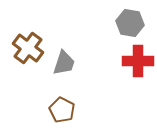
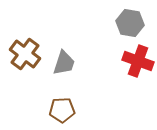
brown cross: moved 3 px left, 6 px down
red cross: rotated 20 degrees clockwise
brown pentagon: rotated 30 degrees counterclockwise
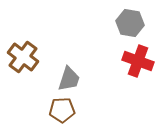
brown cross: moved 2 px left, 3 px down
gray trapezoid: moved 5 px right, 16 px down
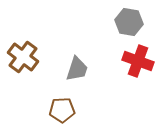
gray hexagon: moved 1 px left, 1 px up
gray trapezoid: moved 8 px right, 10 px up
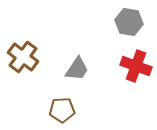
red cross: moved 2 px left, 5 px down
gray trapezoid: rotated 16 degrees clockwise
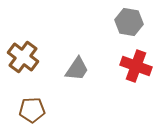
brown pentagon: moved 30 px left
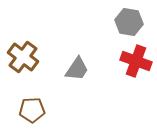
red cross: moved 5 px up
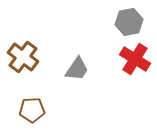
gray hexagon: rotated 20 degrees counterclockwise
red cross: moved 1 px left, 2 px up; rotated 12 degrees clockwise
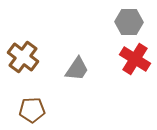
gray hexagon: rotated 12 degrees clockwise
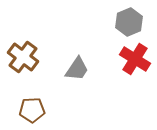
gray hexagon: rotated 24 degrees counterclockwise
